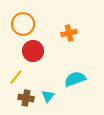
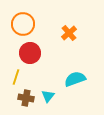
orange cross: rotated 28 degrees counterclockwise
red circle: moved 3 px left, 2 px down
yellow line: rotated 21 degrees counterclockwise
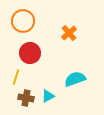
orange circle: moved 3 px up
cyan triangle: rotated 24 degrees clockwise
